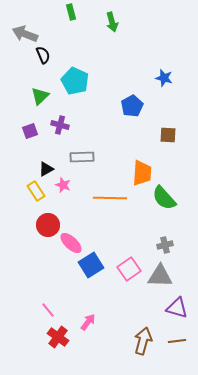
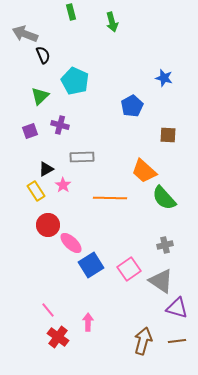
orange trapezoid: moved 2 px right, 2 px up; rotated 128 degrees clockwise
pink star: rotated 14 degrees clockwise
gray triangle: moved 1 px right, 5 px down; rotated 32 degrees clockwise
pink arrow: rotated 36 degrees counterclockwise
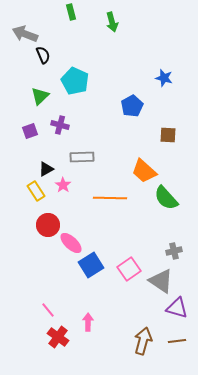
green semicircle: moved 2 px right
gray cross: moved 9 px right, 6 px down
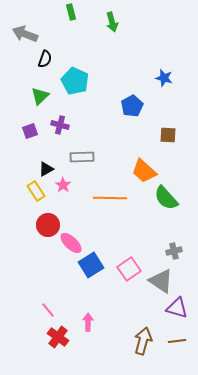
black semicircle: moved 2 px right, 4 px down; rotated 42 degrees clockwise
